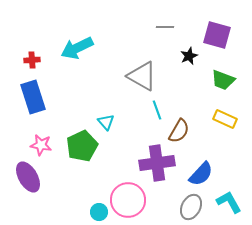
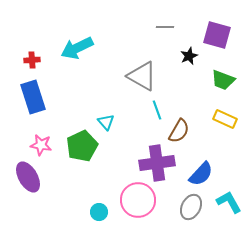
pink circle: moved 10 px right
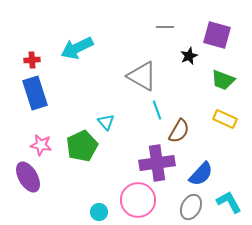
blue rectangle: moved 2 px right, 4 px up
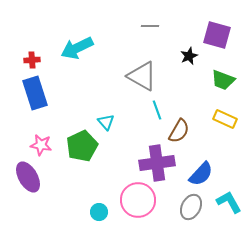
gray line: moved 15 px left, 1 px up
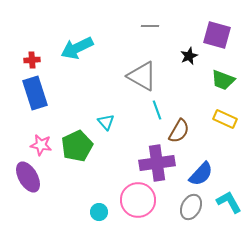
green pentagon: moved 5 px left
